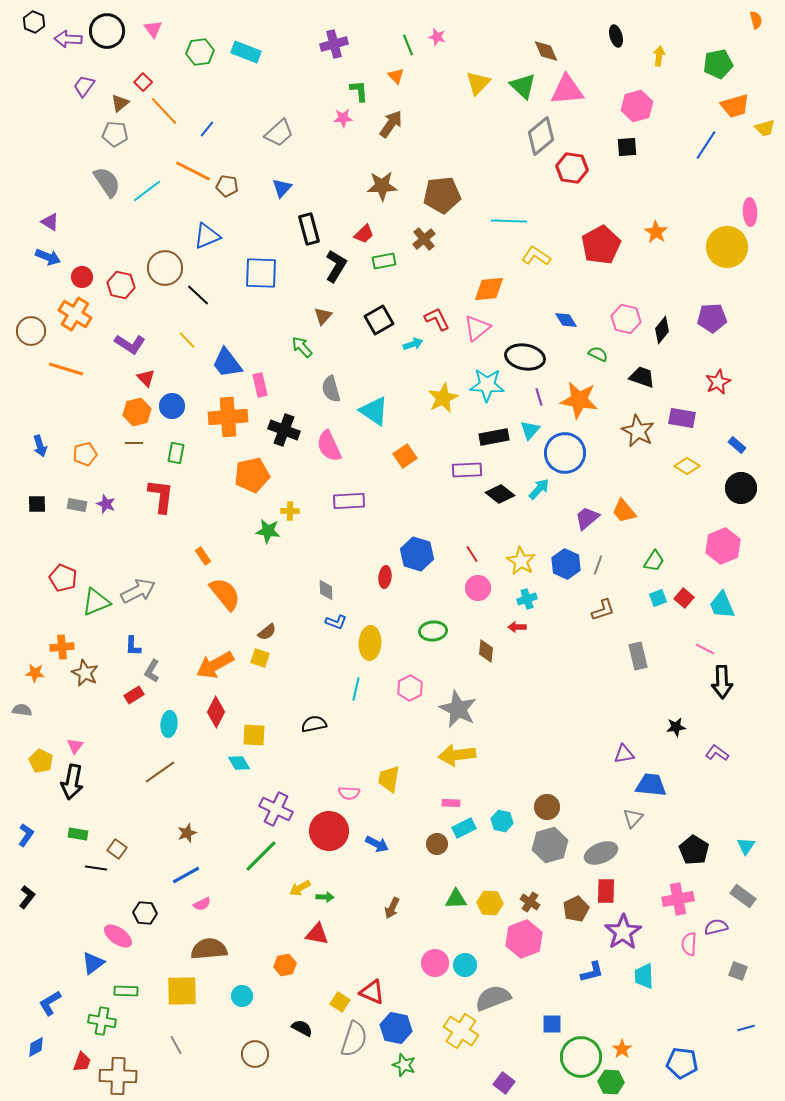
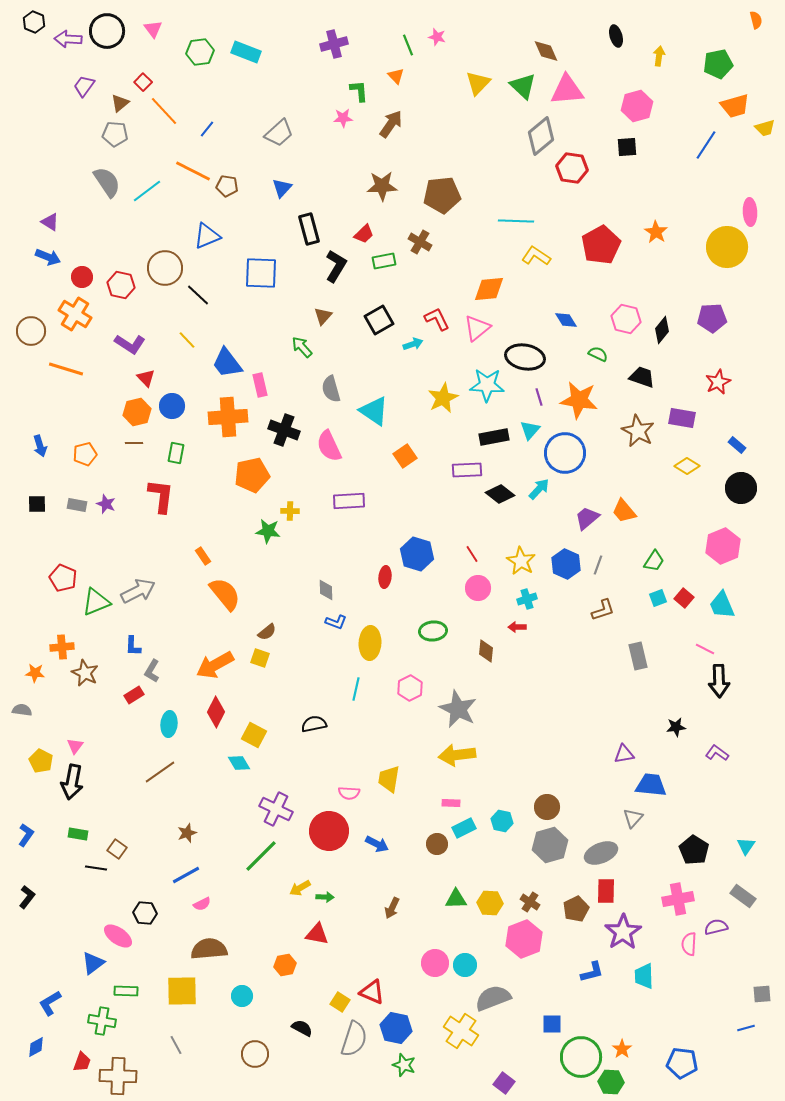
cyan line at (509, 221): moved 7 px right
brown cross at (424, 239): moved 4 px left, 3 px down; rotated 20 degrees counterclockwise
black arrow at (722, 682): moved 3 px left, 1 px up
yellow square at (254, 735): rotated 25 degrees clockwise
gray square at (738, 971): moved 24 px right, 23 px down; rotated 24 degrees counterclockwise
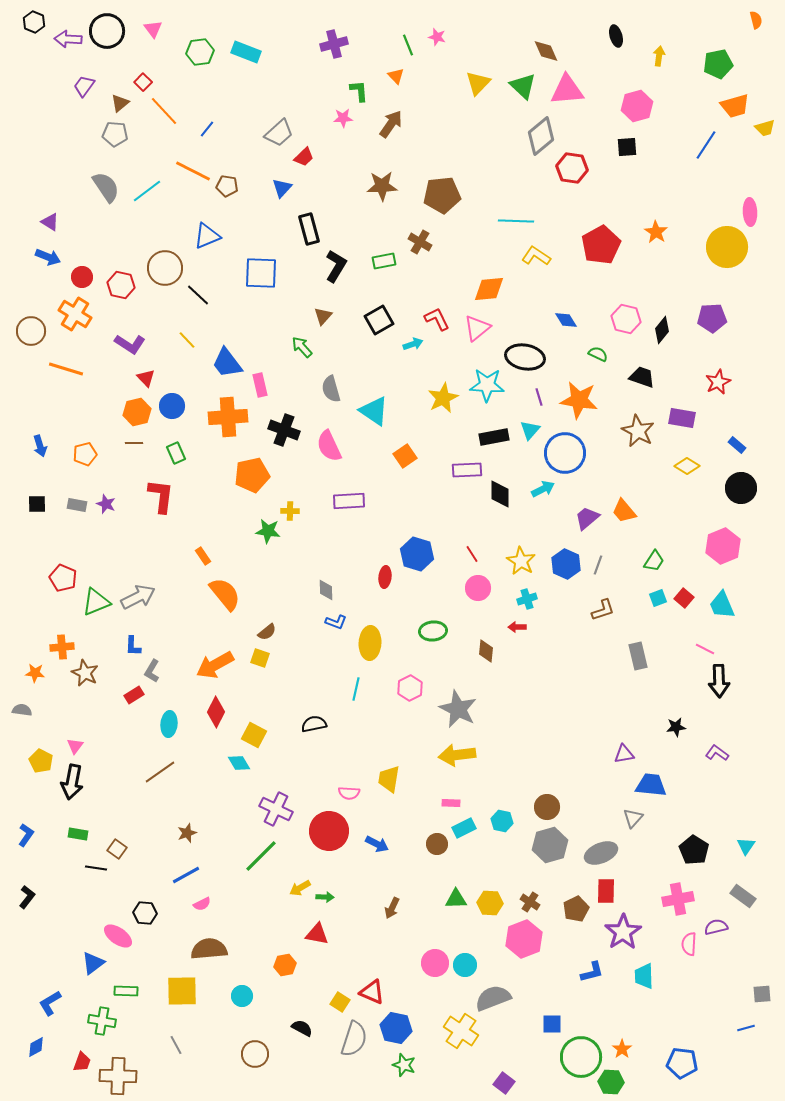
gray semicircle at (107, 182): moved 1 px left, 5 px down
red trapezoid at (364, 234): moved 60 px left, 77 px up
green rectangle at (176, 453): rotated 35 degrees counterclockwise
cyan arrow at (539, 489): moved 4 px right; rotated 20 degrees clockwise
black diamond at (500, 494): rotated 52 degrees clockwise
gray arrow at (138, 591): moved 6 px down
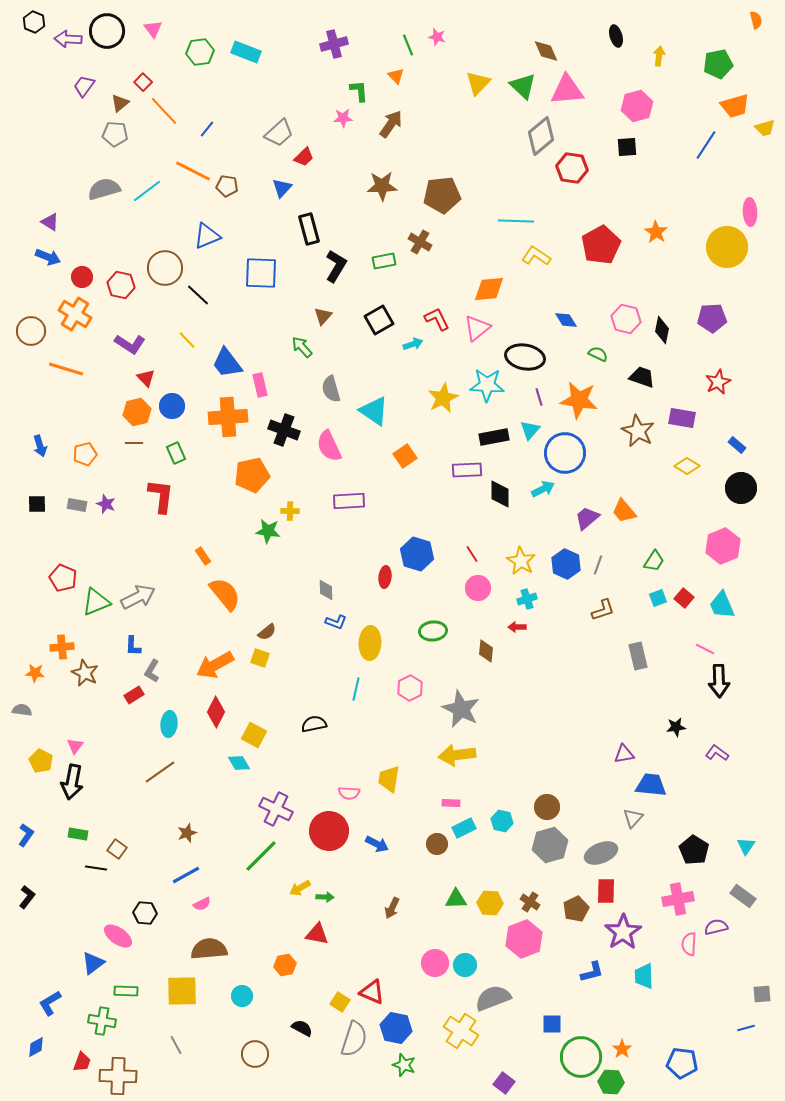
gray semicircle at (106, 187): moved 2 px left, 2 px down; rotated 72 degrees counterclockwise
black diamond at (662, 330): rotated 28 degrees counterclockwise
gray star at (458, 709): moved 3 px right
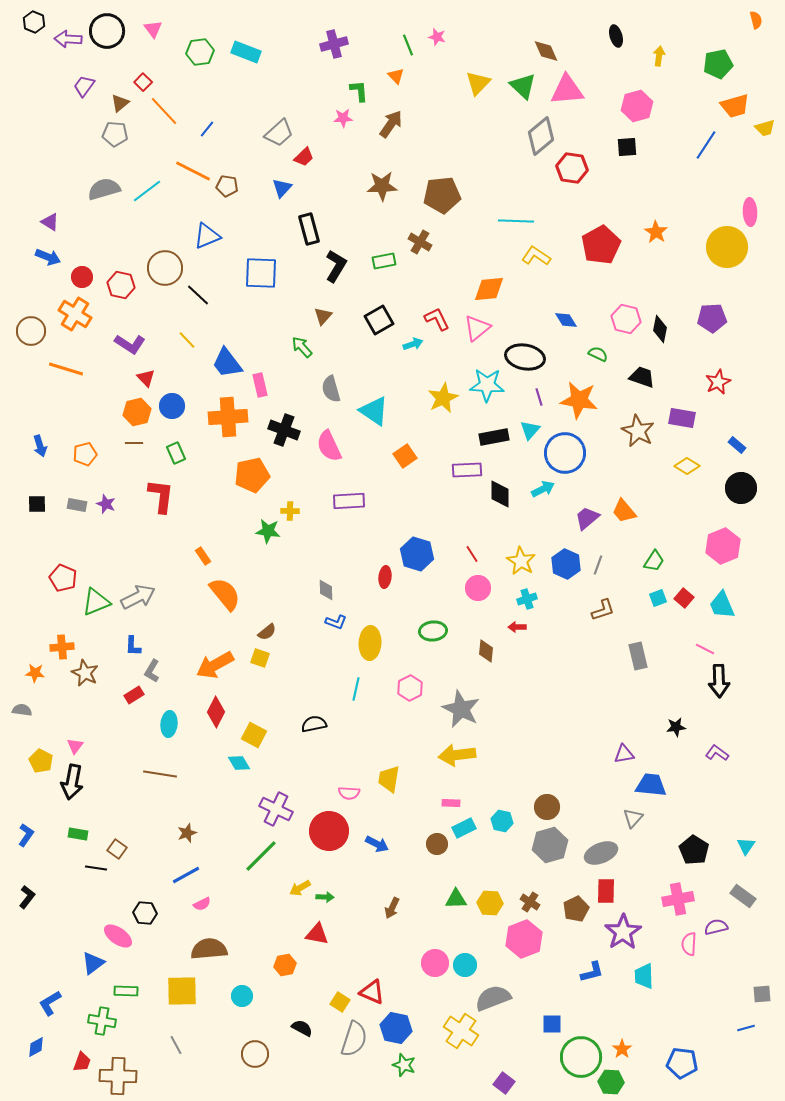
black diamond at (662, 330): moved 2 px left, 1 px up
brown line at (160, 772): moved 2 px down; rotated 44 degrees clockwise
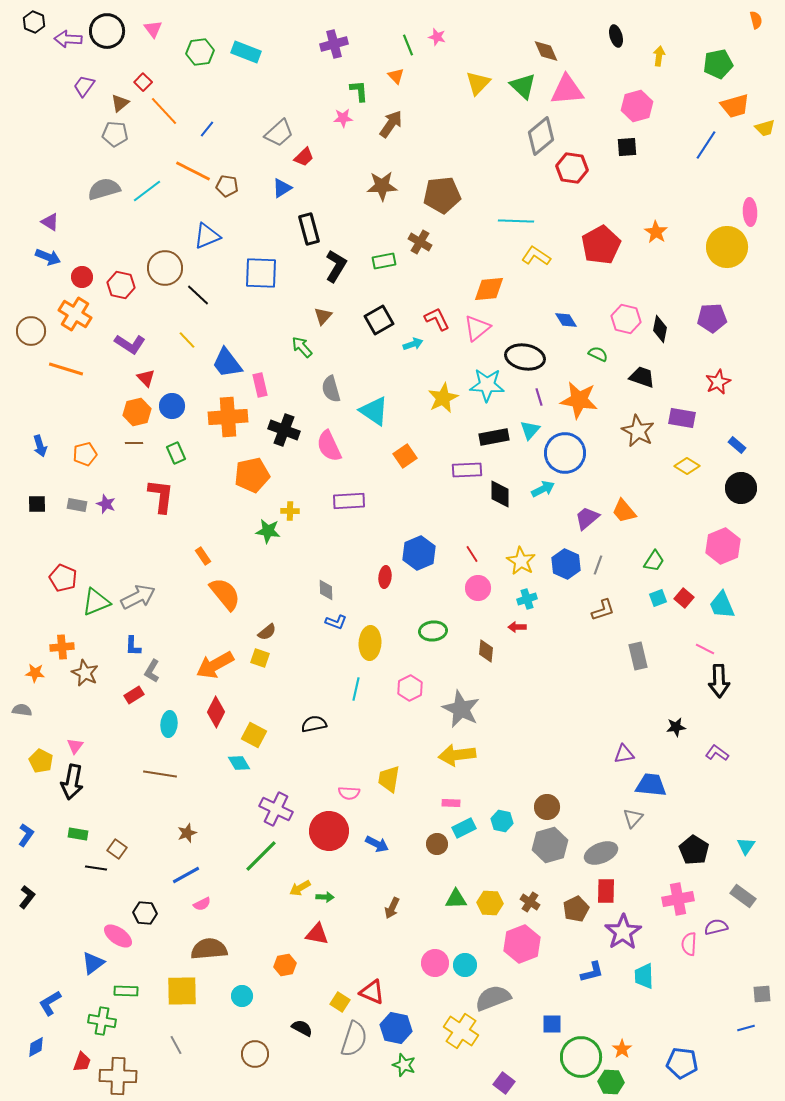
blue triangle at (282, 188): rotated 15 degrees clockwise
blue hexagon at (417, 554): moved 2 px right, 1 px up; rotated 20 degrees clockwise
pink hexagon at (524, 939): moved 2 px left, 5 px down
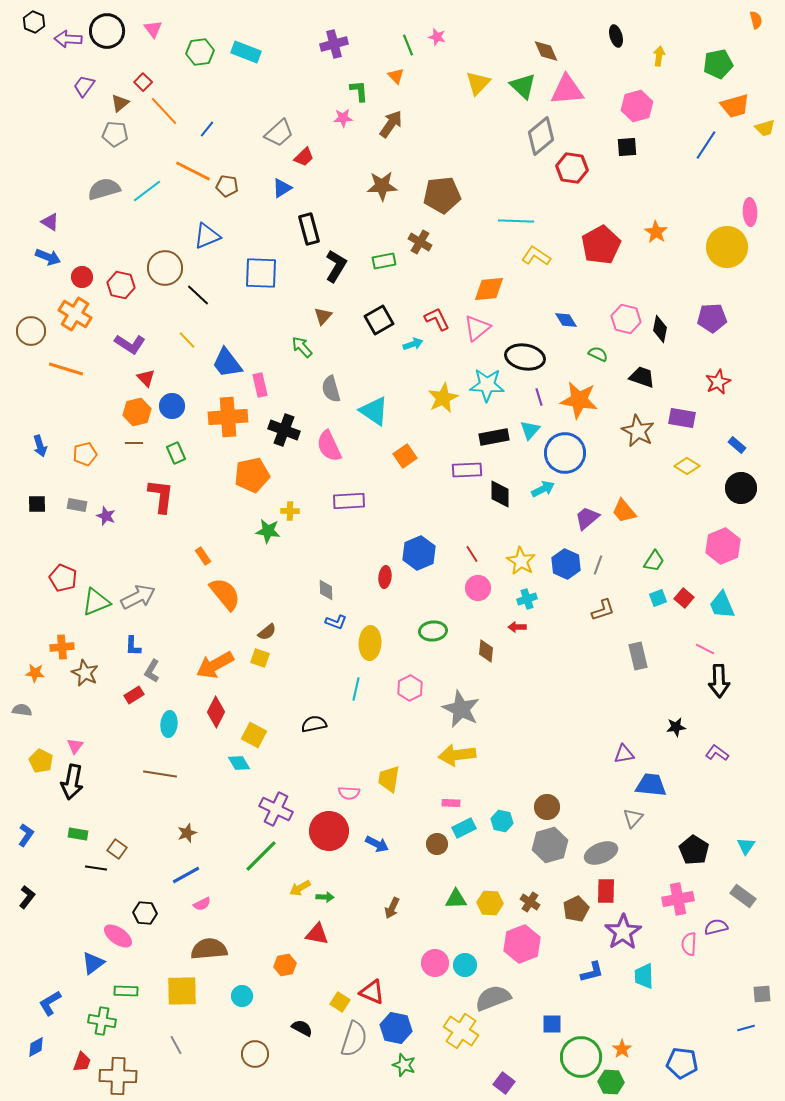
purple star at (106, 504): moved 12 px down
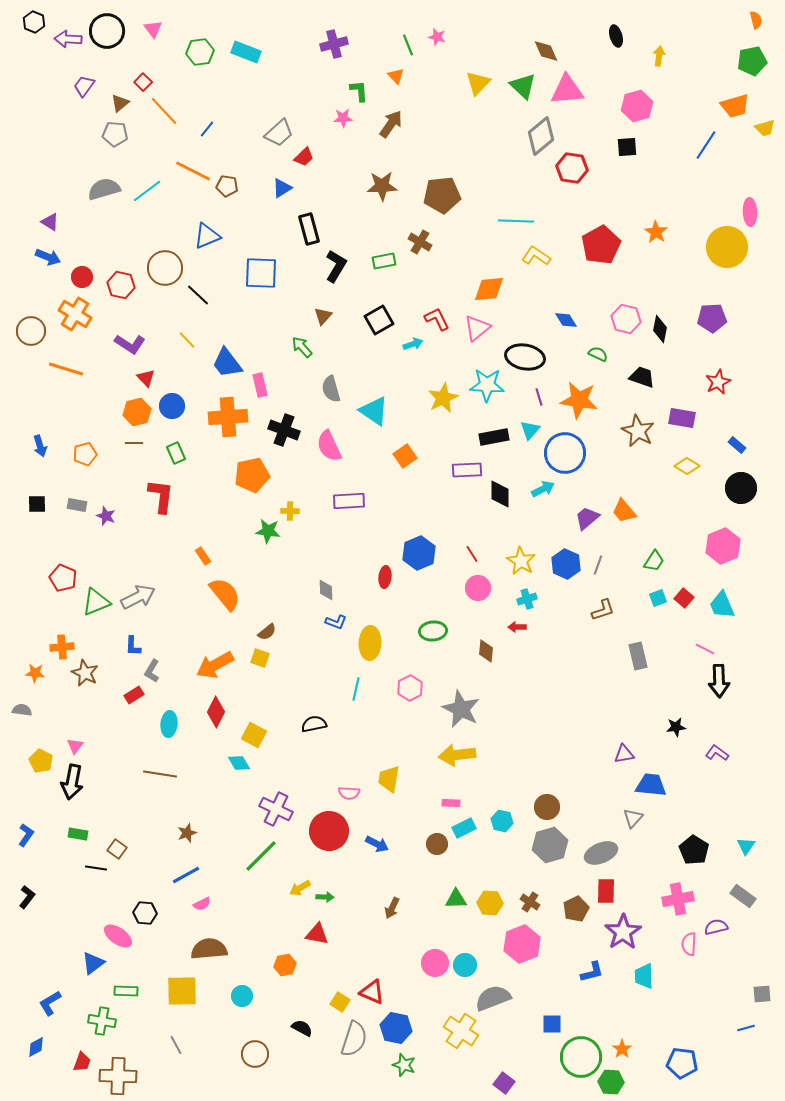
green pentagon at (718, 64): moved 34 px right, 3 px up
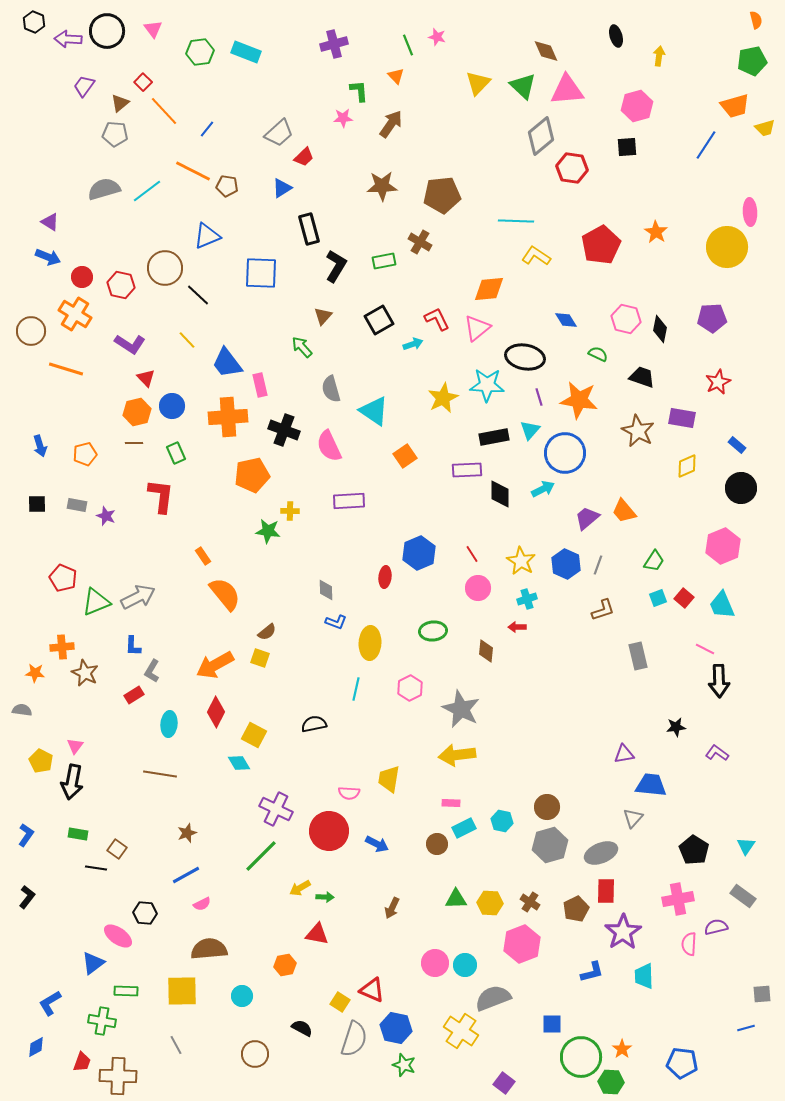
yellow diamond at (687, 466): rotated 55 degrees counterclockwise
red triangle at (372, 992): moved 2 px up
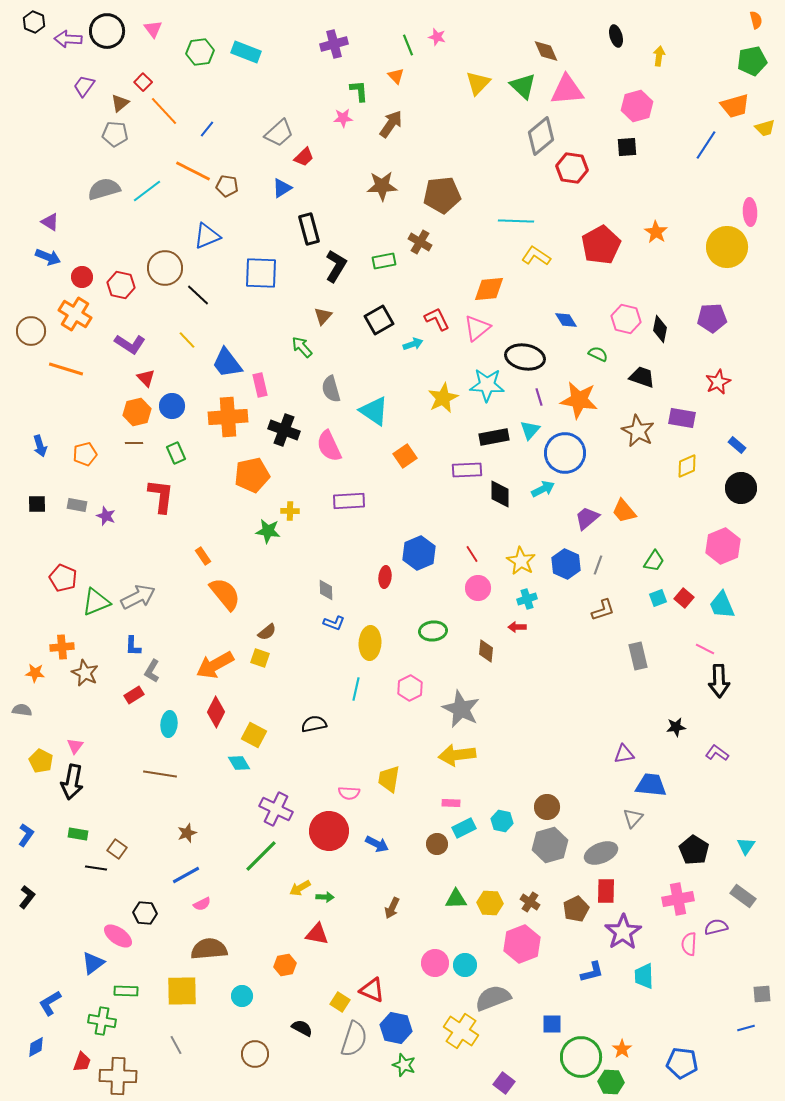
blue L-shape at (336, 622): moved 2 px left, 1 px down
